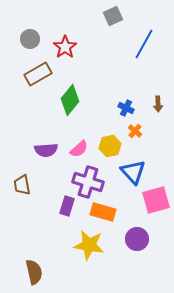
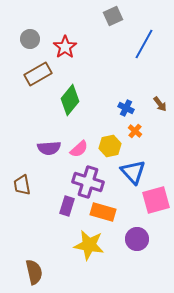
brown arrow: moved 2 px right; rotated 35 degrees counterclockwise
purple semicircle: moved 3 px right, 2 px up
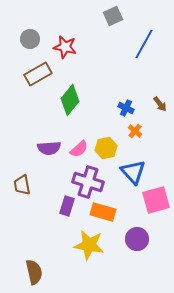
red star: rotated 25 degrees counterclockwise
yellow hexagon: moved 4 px left, 2 px down
